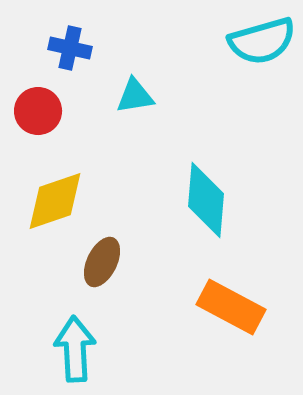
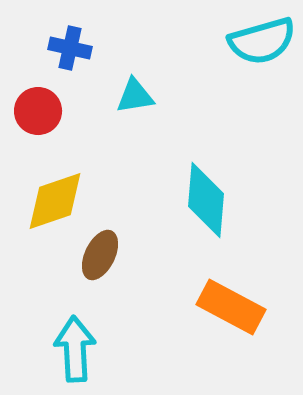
brown ellipse: moved 2 px left, 7 px up
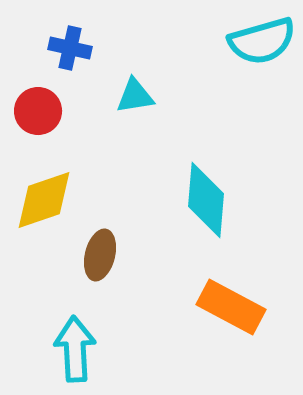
yellow diamond: moved 11 px left, 1 px up
brown ellipse: rotated 12 degrees counterclockwise
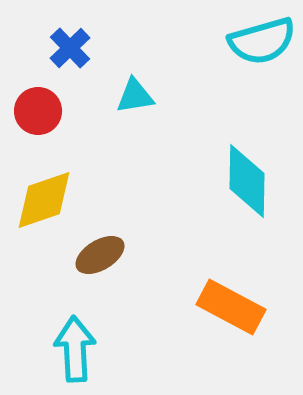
blue cross: rotated 33 degrees clockwise
cyan diamond: moved 41 px right, 19 px up; rotated 4 degrees counterclockwise
brown ellipse: rotated 45 degrees clockwise
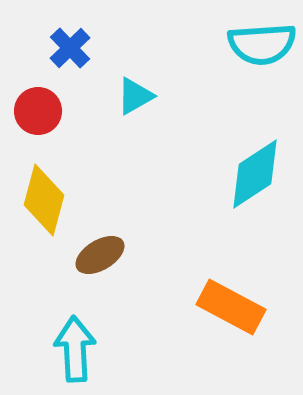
cyan semicircle: moved 3 px down; rotated 12 degrees clockwise
cyan triangle: rotated 21 degrees counterclockwise
cyan diamond: moved 8 px right, 7 px up; rotated 56 degrees clockwise
yellow diamond: rotated 56 degrees counterclockwise
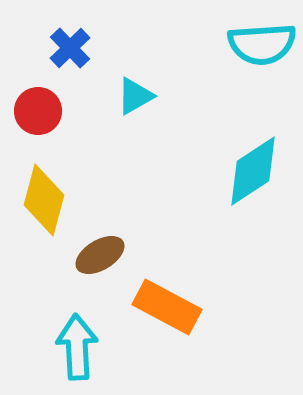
cyan diamond: moved 2 px left, 3 px up
orange rectangle: moved 64 px left
cyan arrow: moved 2 px right, 2 px up
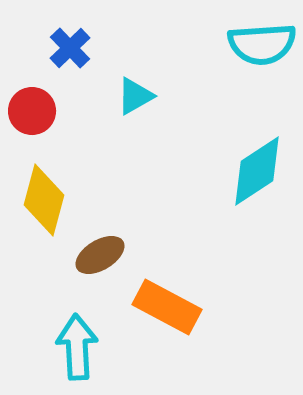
red circle: moved 6 px left
cyan diamond: moved 4 px right
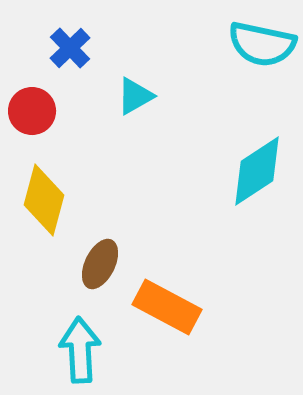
cyan semicircle: rotated 16 degrees clockwise
brown ellipse: moved 9 px down; rotated 33 degrees counterclockwise
cyan arrow: moved 3 px right, 3 px down
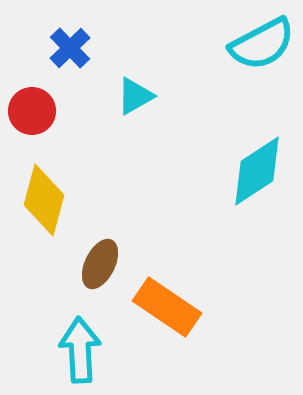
cyan semicircle: rotated 40 degrees counterclockwise
orange rectangle: rotated 6 degrees clockwise
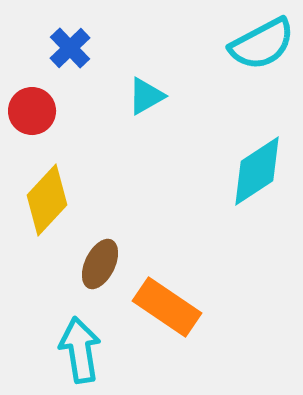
cyan triangle: moved 11 px right
yellow diamond: moved 3 px right; rotated 28 degrees clockwise
cyan arrow: rotated 6 degrees counterclockwise
